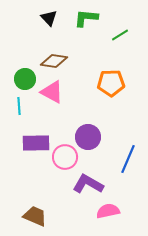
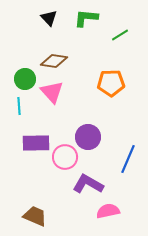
pink triangle: rotated 20 degrees clockwise
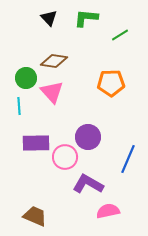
green circle: moved 1 px right, 1 px up
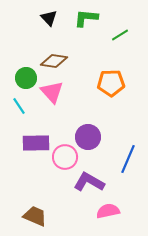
cyan line: rotated 30 degrees counterclockwise
purple L-shape: moved 1 px right, 2 px up
